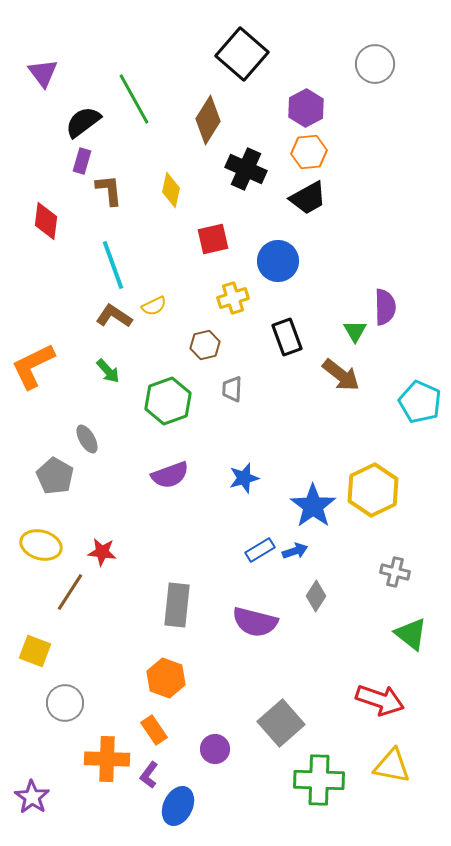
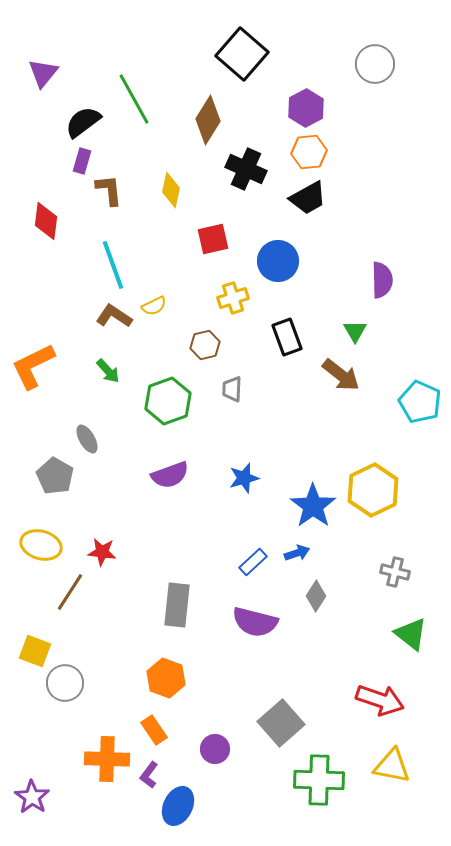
purple triangle at (43, 73): rotated 16 degrees clockwise
purple semicircle at (385, 307): moved 3 px left, 27 px up
blue rectangle at (260, 550): moved 7 px left, 12 px down; rotated 12 degrees counterclockwise
blue arrow at (295, 551): moved 2 px right, 2 px down
gray circle at (65, 703): moved 20 px up
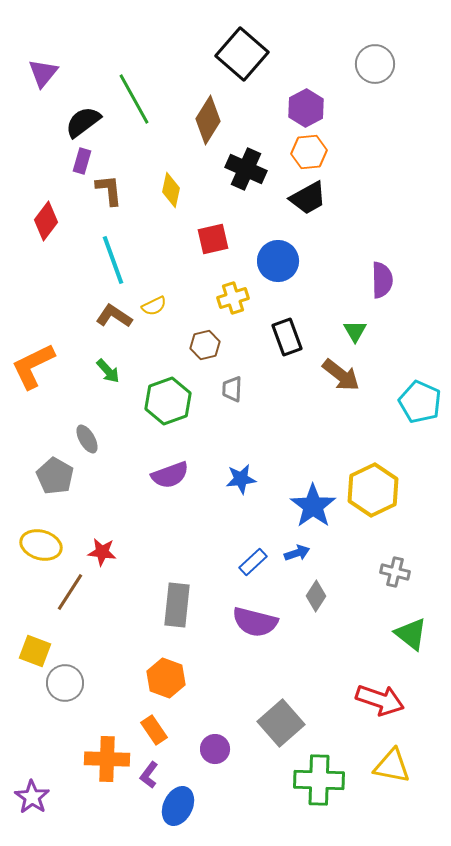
red diamond at (46, 221): rotated 30 degrees clockwise
cyan line at (113, 265): moved 5 px up
blue star at (244, 478): moved 3 px left, 1 px down; rotated 8 degrees clockwise
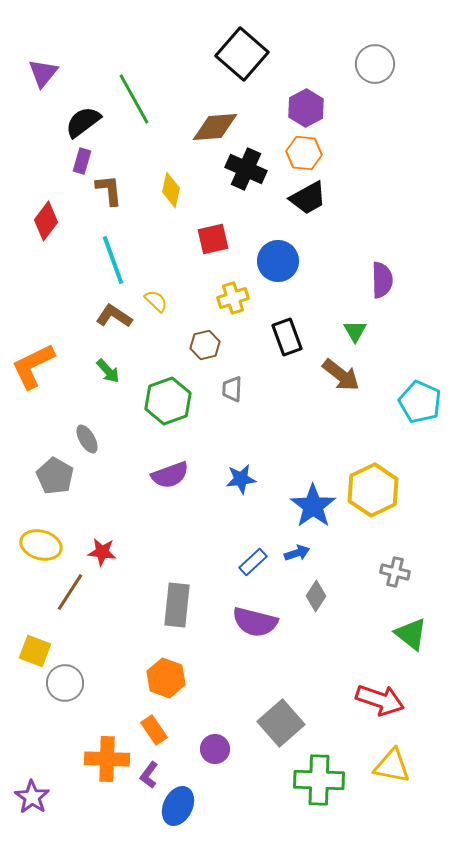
brown diamond at (208, 120): moved 7 px right, 7 px down; rotated 54 degrees clockwise
orange hexagon at (309, 152): moved 5 px left, 1 px down; rotated 12 degrees clockwise
yellow semicircle at (154, 306): moved 2 px right, 5 px up; rotated 110 degrees counterclockwise
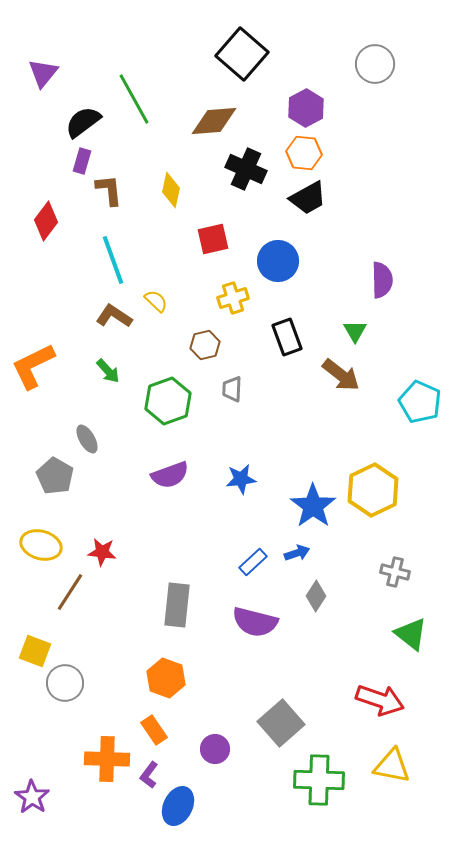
brown diamond at (215, 127): moved 1 px left, 6 px up
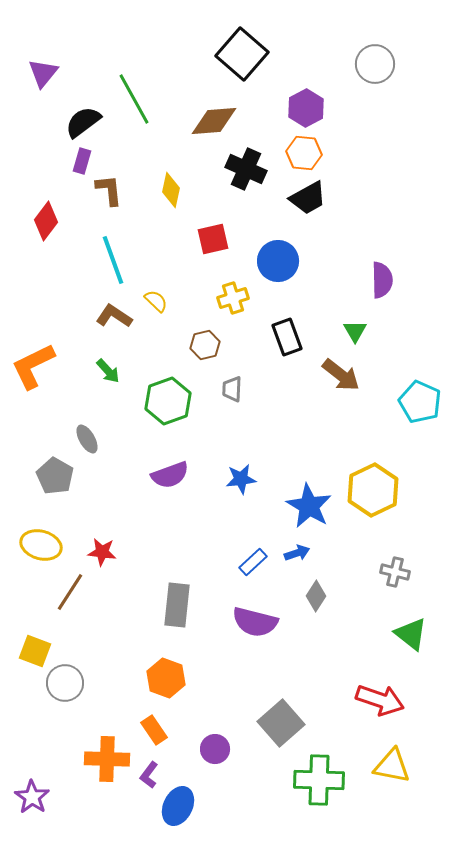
blue star at (313, 506): moved 4 px left; rotated 6 degrees counterclockwise
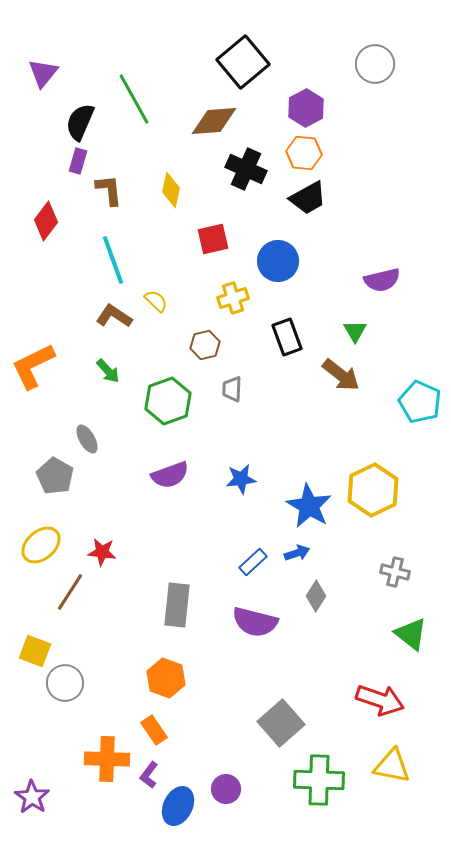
black square at (242, 54): moved 1 px right, 8 px down; rotated 9 degrees clockwise
black semicircle at (83, 122): moved 3 px left; rotated 30 degrees counterclockwise
purple rectangle at (82, 161): moved 4 px left
purple semicircle at (382, 280): rotated 78 degrees clockwise
yellow ellipse at (41, 545): rotated 57 degrees counterclockwise
purple circle at (215, 749): moved 11 px right, 40 px down
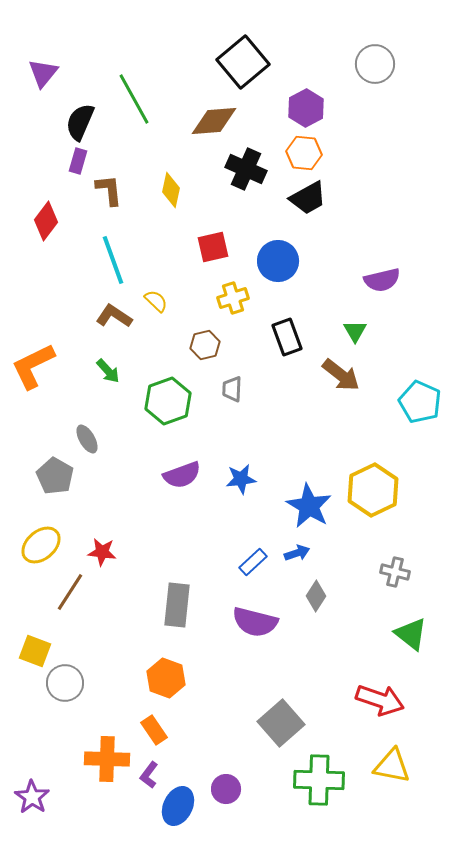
red square at (213, 239): moved 8 px down
purple semicircle at (170, 475): moved 12 px right
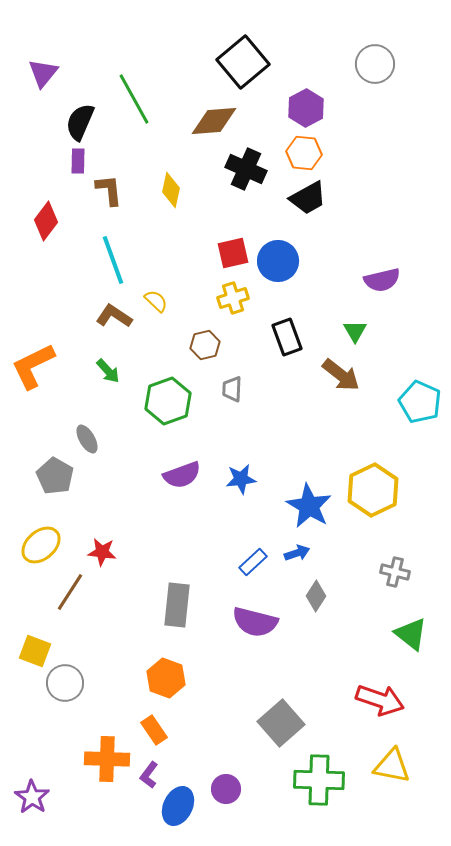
purple rectangle at (78, 161): rotated 15 degrees counterclockwise
red square at (213, 247): moved 20 px right, 6 px down
